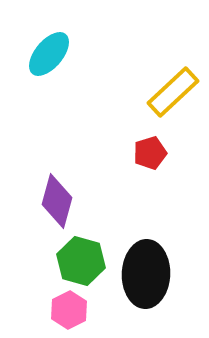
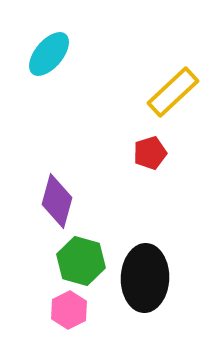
black ellipse: moved 1 px left, 4 px down
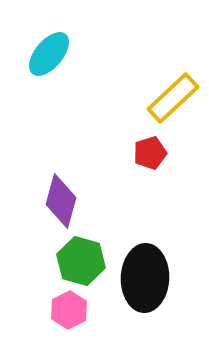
yellow rectangle: moved 6 px down
purple diamond: moved 4 px right
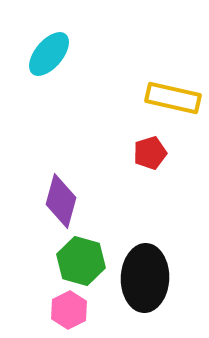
yellow rectangle: rotated 56 degrees clockwise
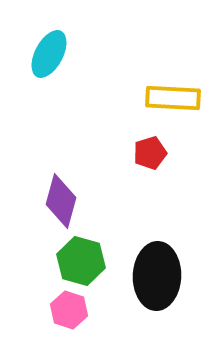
cyan ellipse: rotated 12 degrees counterclockwise
yellow rectangle: rotated 10 degrees counterclockwise
black ellipse: moved 12 px right, 2 px up
pink hexagon: rotated 15 degrees counterclockwise
